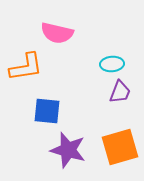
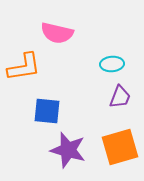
orange L-shape: moved 2 px left
purple trapezoid: moved 5 px down
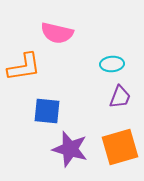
purple star: moved 2 px right, 1 px up
